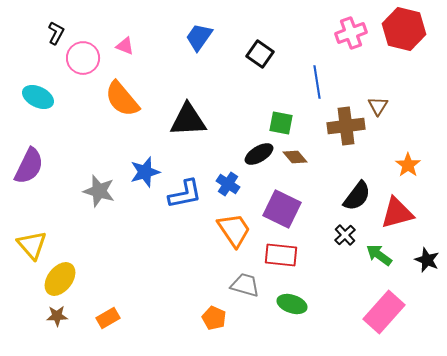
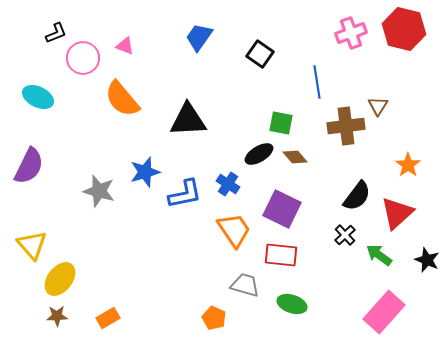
black L-shape: rotated 40 degrees clockwise
red triangle: rotated 27 degrees counterclockwise
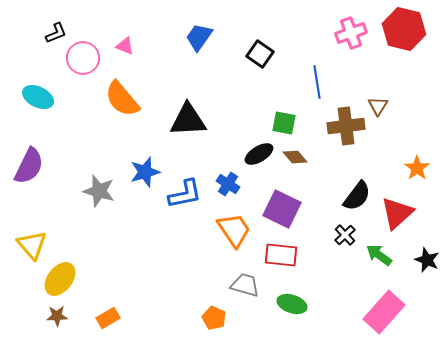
green square: moved 3 px right
orange star: moved 9 px right, 3 px down
